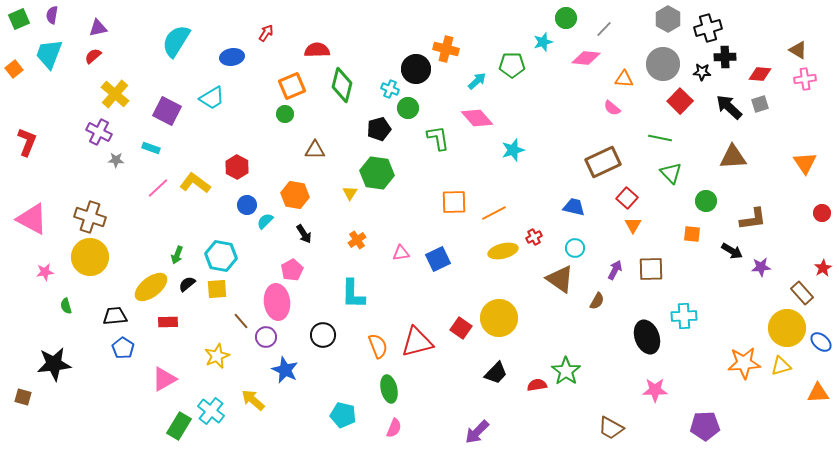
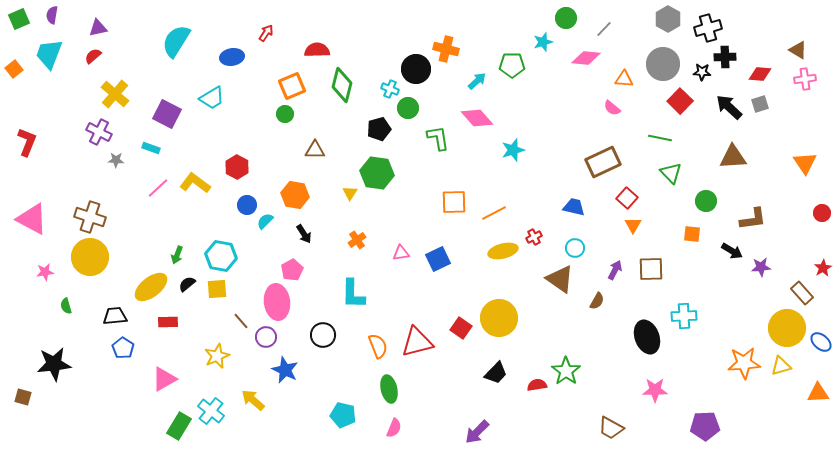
purple square at (167, 111): moved 3 px down
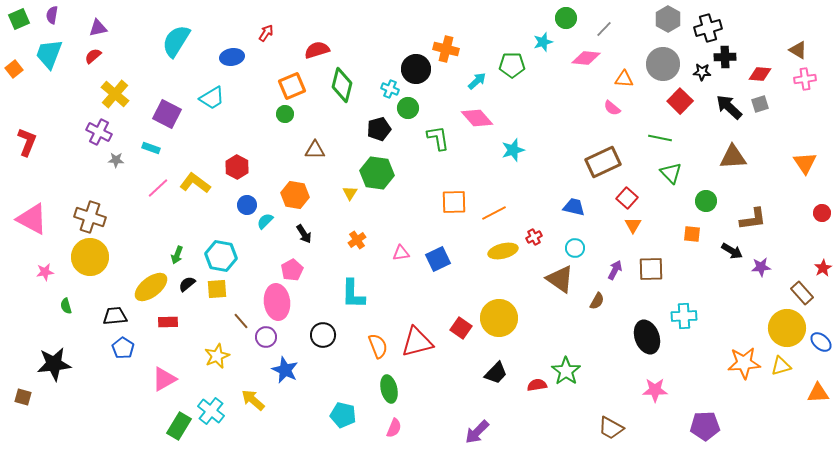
red semicircle at (317, 50): rotated 15 degrees counterclockwise
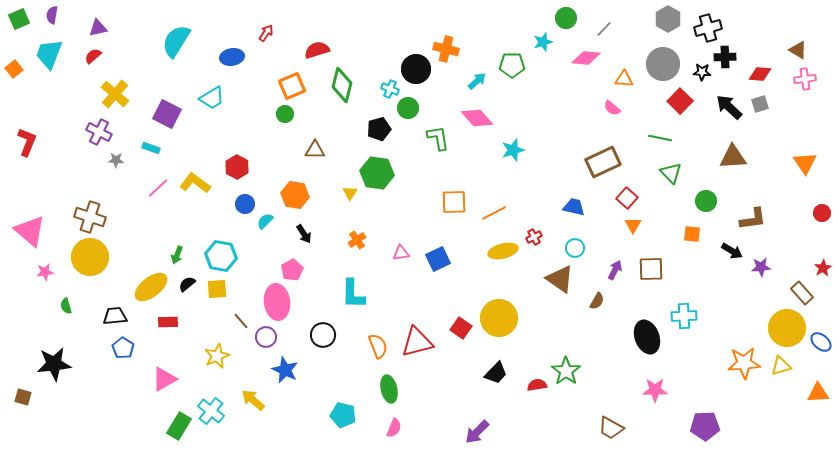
blue circle at (247, 205): moved 2 px left, 1 px up
pink triangle at (32, 219): moved 2 px left, 12 px down; rotated 12 degrees clockwise
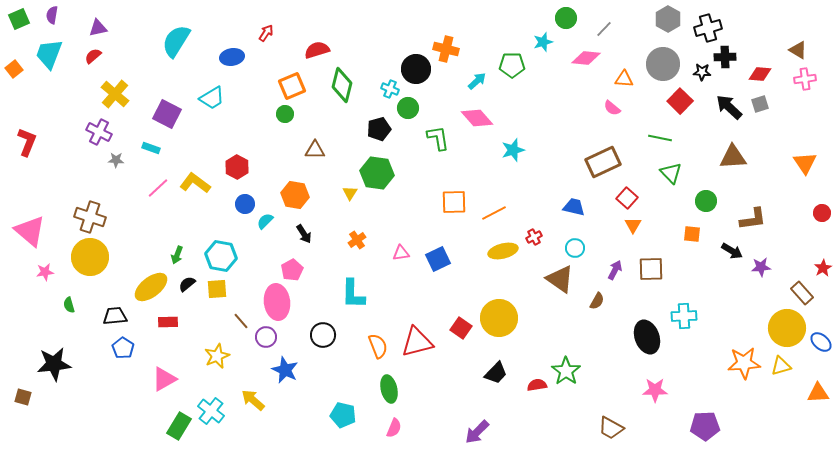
green semicircle at (66, 306): moved 3 px right, 1 px up
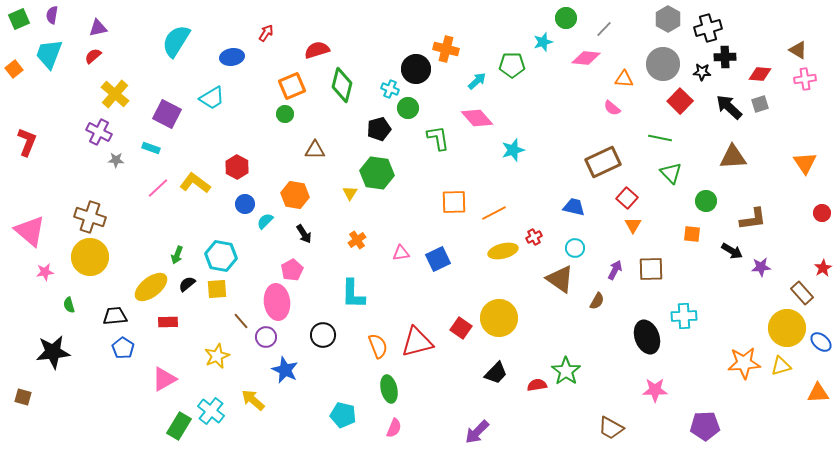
black star at (54, 364): moved 1 px left, 12 px up
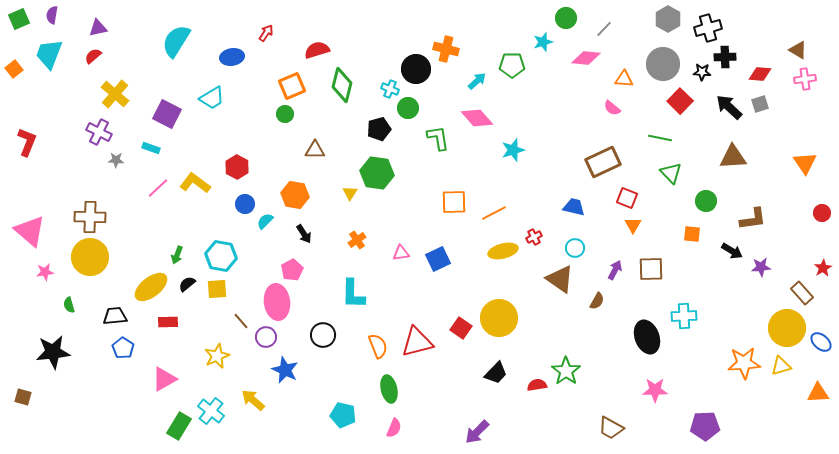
red square at (627, 198): rotated 20 degrees counterclockwise
brown cross at (90, 217): rotated 16 degrees counterclockwise
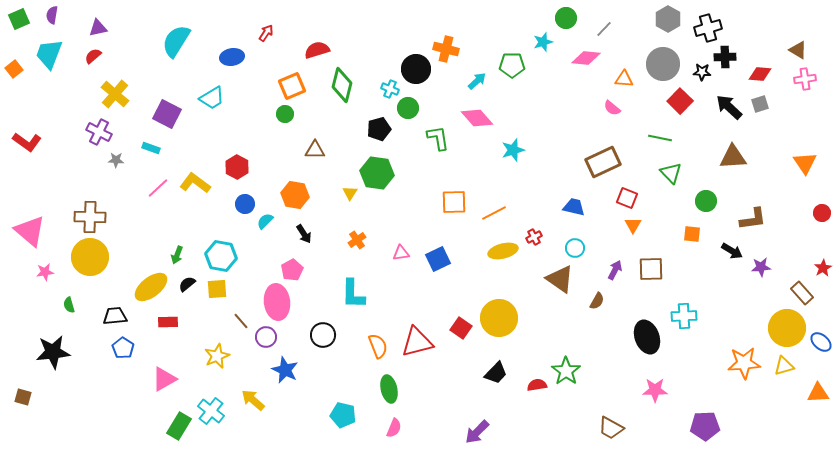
red L-shape at (27, 142): rotated 104 degrees clockwise
yellow triangle at (781, 366): moved 3 px right
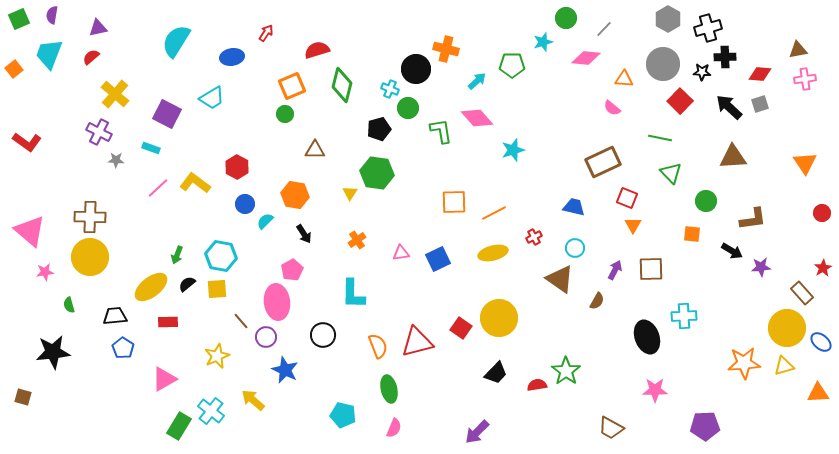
brown triangle at (798, 50): rotated 42 degrees counterclockwise
red semicircle at (93, 56): moved 2 px left, 1 px down
green L-shape at (438, 138): moved 3 px right, 7 px up
yellow ellipse at (503, 251): moved 10 px left, 2 px down
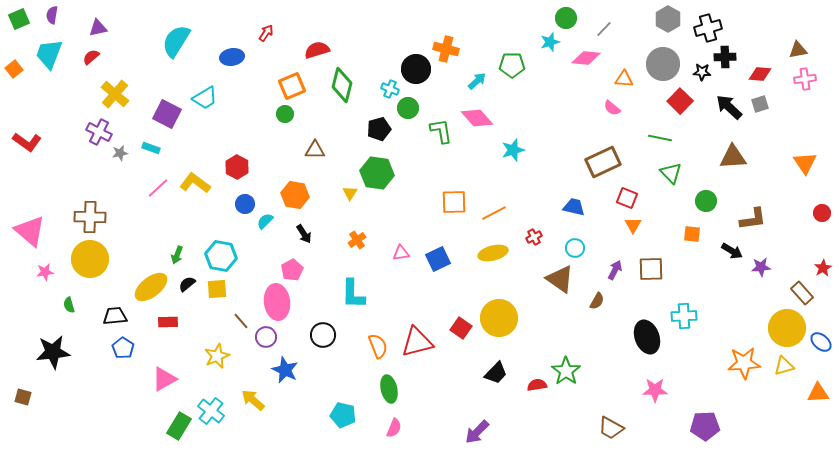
cyan star at (543, 42): moved 7 px right
cyan trapezoid at (212, 98): moved 7 px left
gray star at (116, 160): moved 4 px right, 7 px up; rotated 14 degrees counterclockwise
yellow circle at (90, 257): moved 2 px down
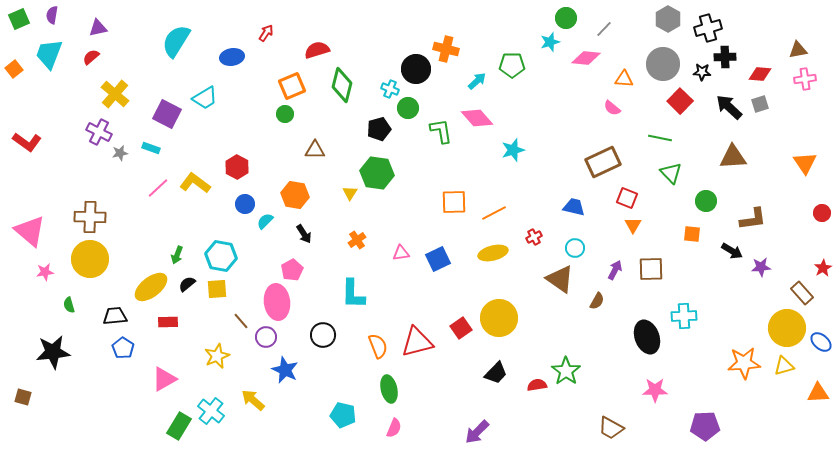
red square at (461, 328): rotated 20 degrees clockwise
